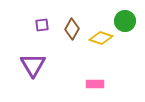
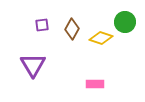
green circle: moved 1 px down
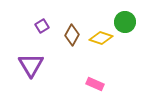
purple square: moved 1 px down; rotated 24 degrees counterclockwise
brown diamond: moved 6 px down
purple triangle: moved 2 px left
pink rectangle: rotated 24 degrees clockwise
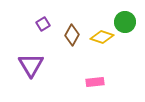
purple square: moved 1 px right, 2 px up
yellow diamond: moved 1 px right, 1 px up
pink rectangle: moved 2 px up; rotated 30 degrees counterclockwise
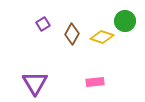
green circle: moved 1 px up
brown diamond: moved 1 px up
purple triangle: moved 4 px right, 18 px down
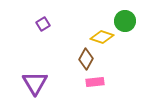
brown diamond: moved 14 px right, 25 px down
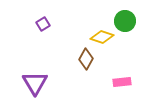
pink rectangle: moved 27 px right
